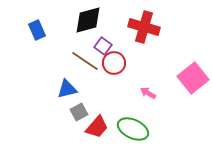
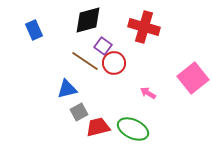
blue rectangle: moved 3 px left
red trapezoid: moved 1 px right; rotated 145 degrees counterclockwise
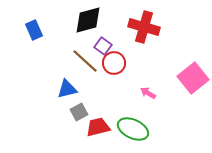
brown line: rotated 8 degrees clockwise
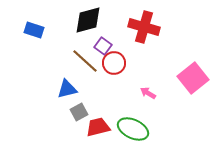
blue rectangle: rotated 48 degrees counterclockwise
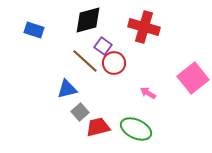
gray square: moved 1 px right; rotated 12 degrees counterclockwise
green ellipse: moved 3 px right
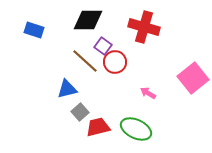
black diamond: rotated 16 degrees clockwise
red circle: moved 1 px right, 1 px up
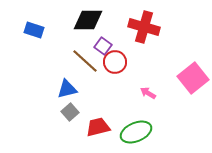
gray square: moved 10 px left
green ellipse: moved 3 px down; rotated 48 degrees counterclockwise
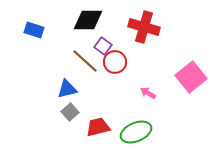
pink square: moved 2 px left, 1 px up
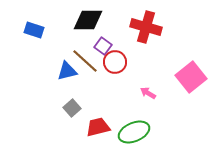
red cross: moved 2 px right
blue triangle: moved 18 px up
gray square: moved 2 px right, 4 px up
green ellipse: moved 2 px left
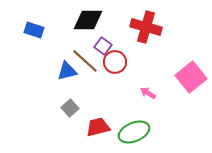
gray square: moved 2 px left
